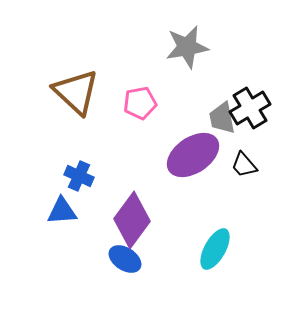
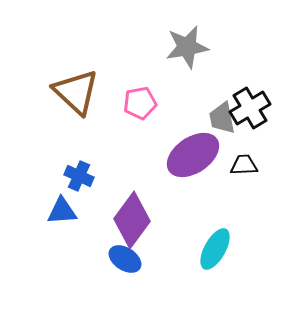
black trapezoid: rotated 128 degrees clockwise
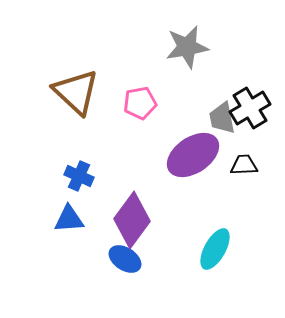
blue triangle: moved 7 px right, 8 px down
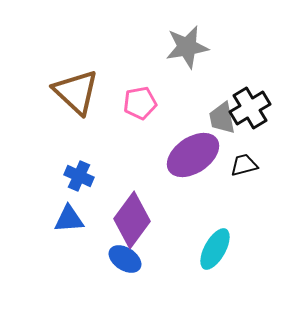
black trapezoid: rotated 12 degrees counterclockwise
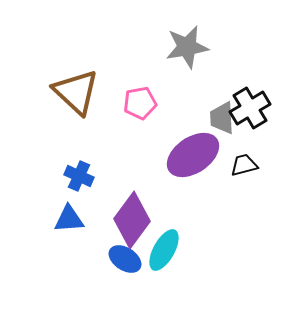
gray trapezoid: rotated 8 degrees clockwise
cyan ellipse: moved 51 px left, 1 px down
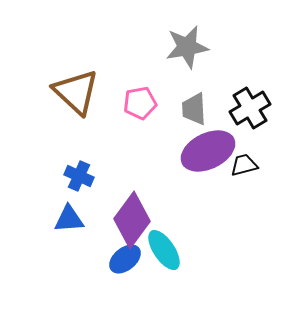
gray trapezoid: moved 28 px left, 9 px up
purple ellipse: moved 15 px right, 4 px up; rotated 8 degrees clockwise
cyan ellipse: rotated 63 degrees counterclockwise
blue ellipse: rotated 72 degrees counterclockwise
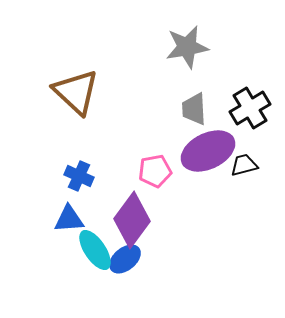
pink pentagon: moved 15 px right, 68 px down
cyan ellipse: moved 69 px left
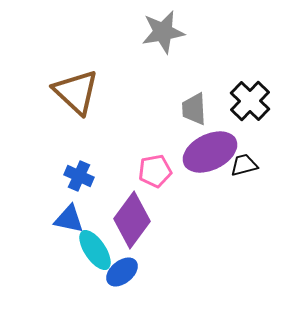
gray star: moved 24 px left, 15 px up
black cross: moved 7 px up; rotated 15 degrees counterclockwise
purple ellipse: moved 2 px right, 1 px down
blue triangle: rotated 16 degrees clockwise
blue ellipse: moved 3 px left, 13 px down
